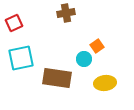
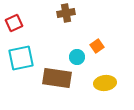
cyan circle: moved 7 px left, 2 px up
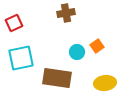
cyan circle: moved 5 px up
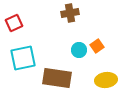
brown cross: moved 4 px right
cyan circle: moved 2 px right, 2 px up
cyan square: moved 2 px right
yellow ellipse: moved 1 px right, 3 px up
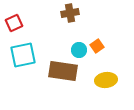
cyan square: moved 3 px up
brown rectangle: moved 6 px right, 7 px up
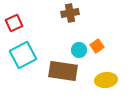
cyan square: rotated 16 degrees counterclockwise
